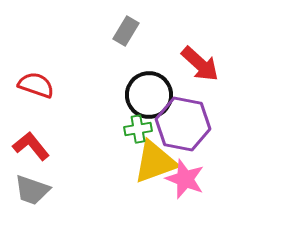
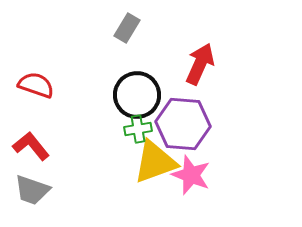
gray rectangle: moved 1 px right, 3 px up
red arrow: rotated 108 degrees counterclockwise
black circle: moved 12 px left
purple hexagon: rotated 6 degrees counterclockwise
pink star: moved 6 px right, 4 px up
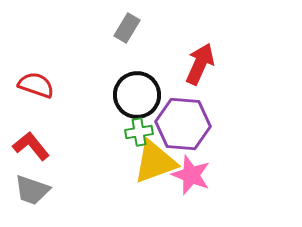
green cross: moved 1 px right, 3 px down
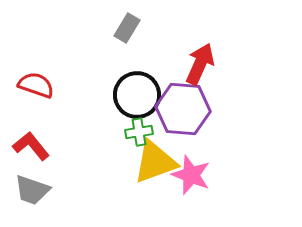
purple hexagon: moved 15 px up
